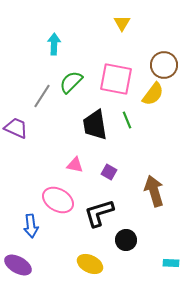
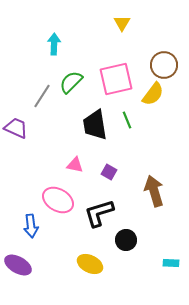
pink square: rotated 24 degrees counterclockwise
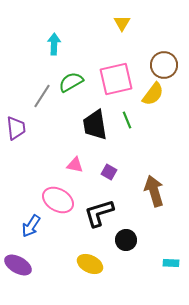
green semicircle: rotated 15 degrees clockwise
purple trapezoid: rotated 60 degrees clockwise
blue arrow: rotated 40 degrees clockwise
